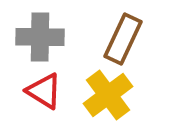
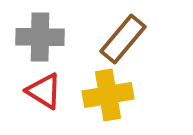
brown rectangle: rotated 15 degrees clockwise
yellow cross: rotated 27 degrees clockwise
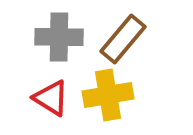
gray cross: moved 19 px right
red triangle: moved 7 px right, 7 px down
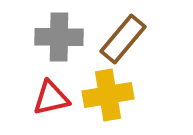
red triangle: rotated 45 degrees counterclockwise
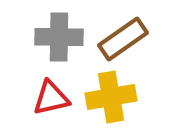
brown rectangle: rotated 15 degrees clockwise
yellow cross: moved 3 px right, 2 px down
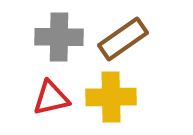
yellow cross: rotated 9 degrees clockwise
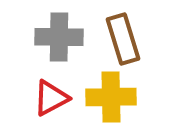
brown rectangle: rotated 72 degrees counterclockwise
red triangle: rotated 15 degrees counterclockwise
